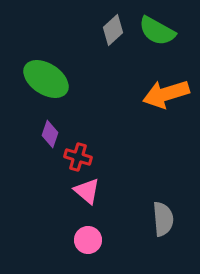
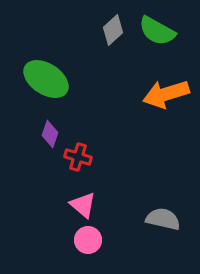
pink triangle: moved 4 px left, 14 px down
gray semicircle: rotated 72 degrees counterclockwise
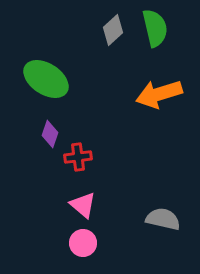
green semicircle: moved 2 px left, 3 px up; rotated 132 degrees counterclockwise
orange arrow: moved 7 px left
red cross: rotated 24 degrees counterclockwise
pink circle: moved 5 px left, 3 px down
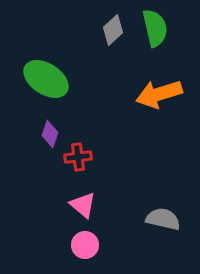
pink circle: moved 2 px right, 2 px down
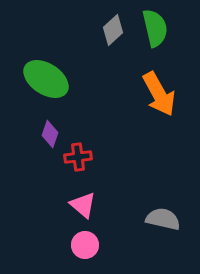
orange arrow: rotated 102 degrees counterclockwise
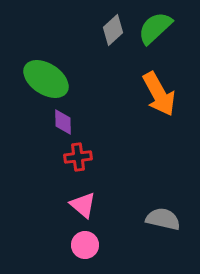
green semicircle: rotated 120 degrees counterclockwise
purple diamond: moved 13 px right, 12 px up; rotated 20 degrees counterclockwise
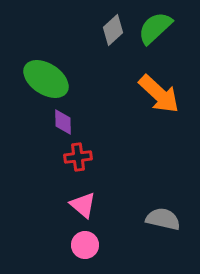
orange arrow: rotated 18 degrees counterclockwise
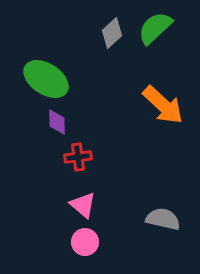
gray diamond: moved 1 px left, 3 px down
orange arrow: moved 4 px right, 11 px down
purple diamond: moved 6 px left
pink circle: moved 3 px up
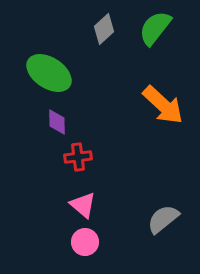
green semicircle: rotated 9 degrees counterclockwise
gray diamond: moved 8 px left, 4 px up
green ellipse: moved 3 px right, 6 px up
gray semicircle: rotated 52 degrees counterclockwise
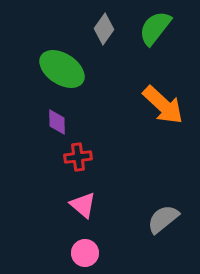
gray diamond: rotated 12 degrees counterclockwise
green ellipse: moved 13 px right, 4 px up
pink circle: moved 11 px down
